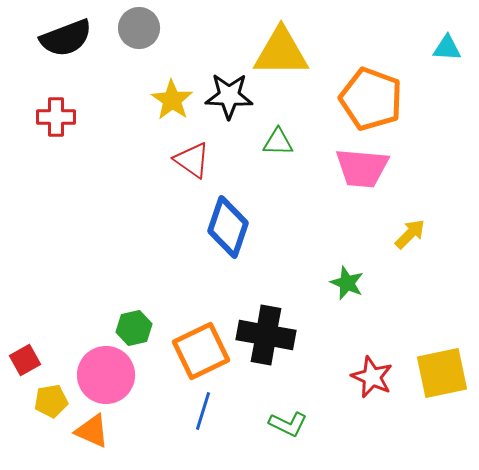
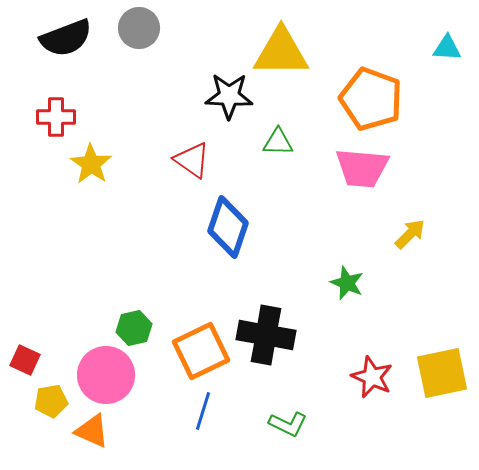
yellow star: moved 81 px left, 64 px down
red square: rotated 36 degrees counterclockwise
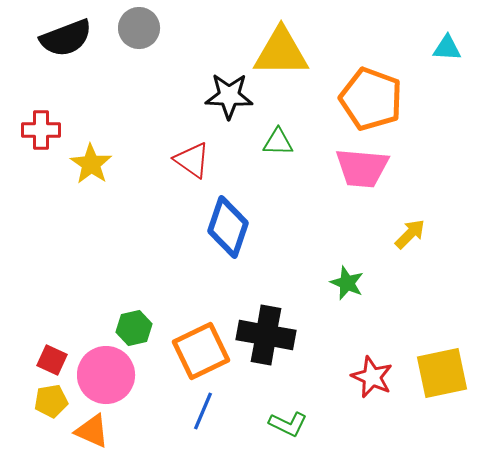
red cross: moved 15 px left, 13 px down
red square: moved 27 px right
blue line: rotated 6 degrees clockwise
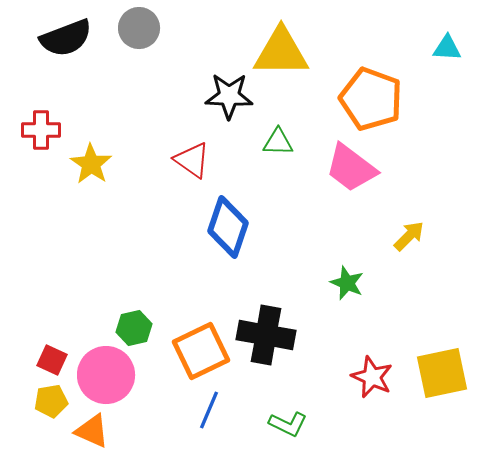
pink trapezoid: moved 11 px left; rotated 32 degrees clockwise
yellow arrow: moved 1 px left, 2 px down
blue line: moved 6 px right, 1 px up
